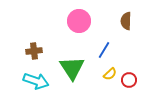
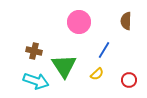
pink circle: moved 1 px down
brown cross: rotated 21 degrees clockwise
green triangle: moved 8 px left, 2 px up
yellow semicircle: moved 13 px left
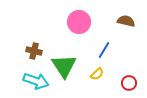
brown semicircle: rotated 102 degrees clockwise
red circle: moved 3 px down
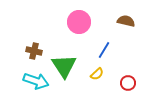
red circle: moved 1 px left
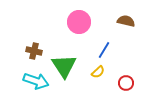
yellow semicircle: moved 1 px right, 2 px up
red circle: moved 2 px left
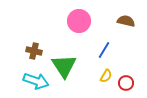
pink circle: moved 1 px up
yellow semicircle: moved 8 px right, 4 px down; rotated 16 degrees counterclockwise
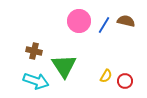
blue line: moved 25 px up
red circle: moved 1 px left, 2 px up
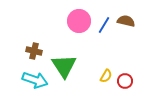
cyan arrow: moved 1 px left, 1 px up
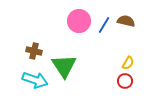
yellow semicircle: moved 22 px right, 13 px up
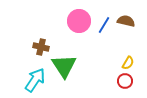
brown cross: moved 7 px right, 4 px up
cyan arrow: rotated 75 degrees counterclockwise
